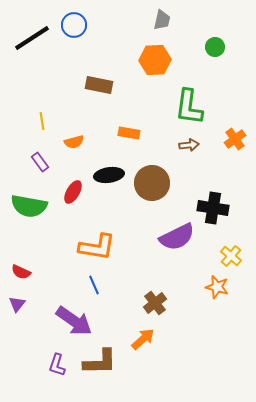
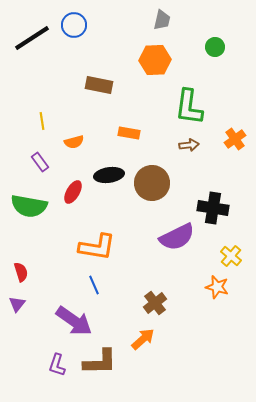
red semicircle: rotated 132 degrees counterclockwise
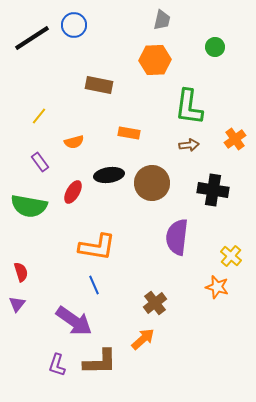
yellow line: moved 3 px left, 5 px up; rotated 48 degrees clockwise
black cross: moved 18 px up
purple semicircle: rotated 123 degrees clockwise
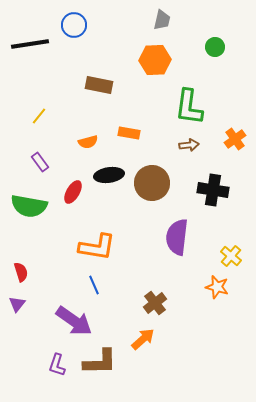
black line: moved 2 px left, 6 px down; rotated 24 degrees clockwise
orange semicircle: moved 14 px right
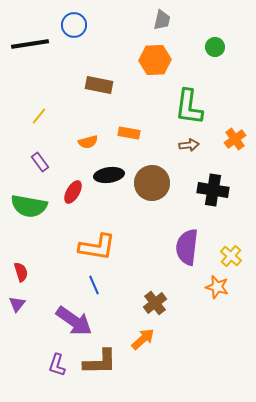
purple semicircle: moved 10 px right, 10 px down
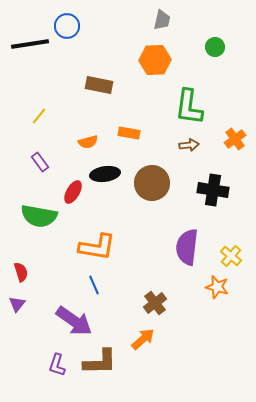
blue circle: moved 7 px left, 1 px down
black ellipse: moved 4 px left, 1 px up
green semicircle: moved 10 px right, 10 px down
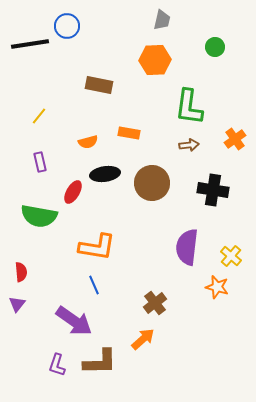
purple rectangle: rotated 24 degrees clockwise
red semicircle: rotated 12 degrees clockwise
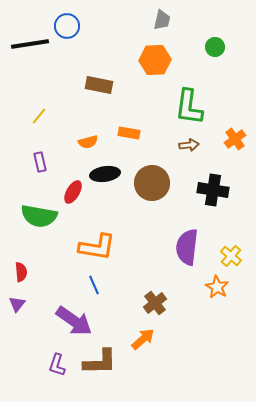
orange star: rotated 15 degrees clockwise
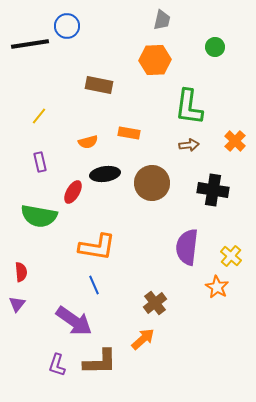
orange cross: moved 2 px down; rotated 10 degrees counterclockwise
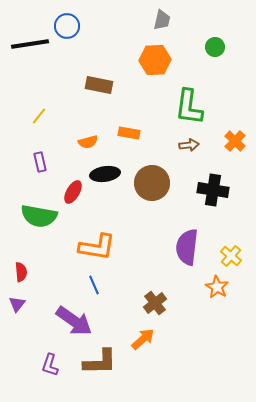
purple L-shape: moved 7 px left
